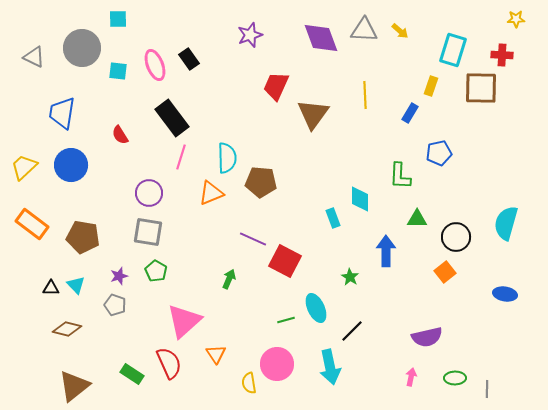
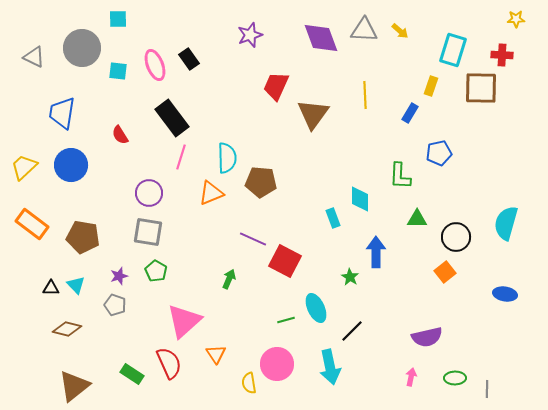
blue arrow at (386, 251): moved 10 px left, 1 px down
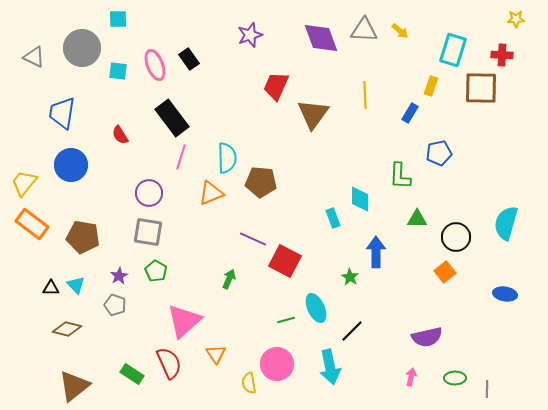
yellow trapezoid at (24, 167): moved 16 px down; rotated 8 degrees counterclockwise
purple star at (119, 276): rotated 12 degrees counterclockwise
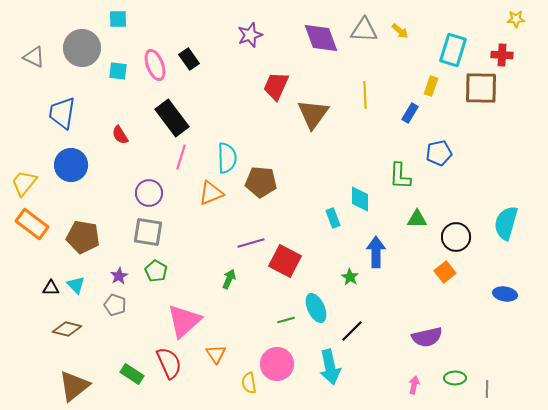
purple line at (253, 239): moved 2 px left, 4 px down; rotated 40 degrees counterclockwise
pink arrow at (411, 377): moved 3 px right, 8 px down
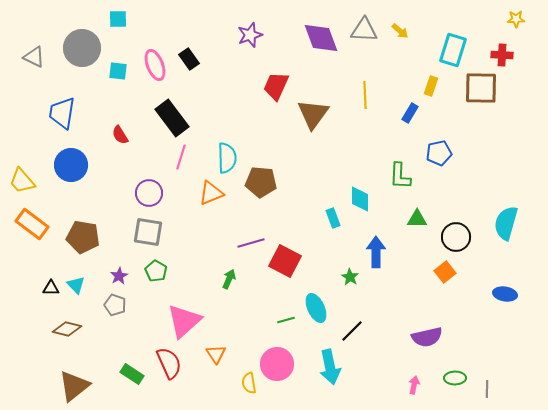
yellow trapezoid at (24, 183): moved 2 px left, 2 px up; rotated 80 degrees counterclockwise
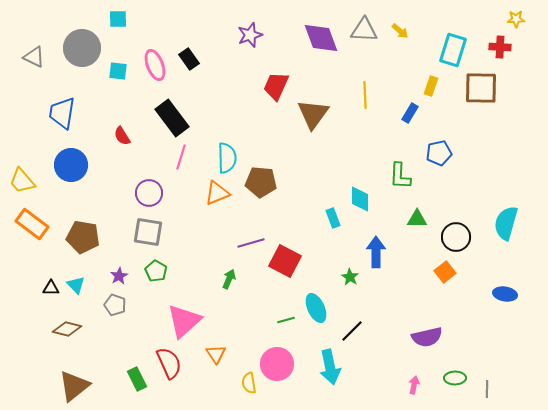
red cross at (502, 55): moved 2 px left, 8 px up
red semicircle at (120, 135): moved 2 px right, 1 px down
orange triangle at (211, 193): moved 6 px right
green rectangle at (132, 374): moved 5 px right, 5 px down; rotated 30 degrees clockwise
